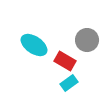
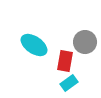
gray circle: moved 2 px left, 2 px down
red rectangle: rotated 70 degrees clockwise
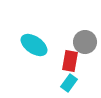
red rectangle: moved 5 px right
cyan rectangle: rotated 18 degrees counterclockwise
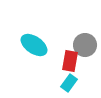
gray circle: moved 3 px down
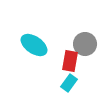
gray circle: moved 1 px up
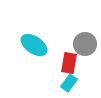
red rectangle: moved 1 px left, 2 px down
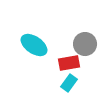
red rectangle: rotated 70 degrees clockwise
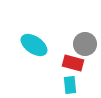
red rectangle: moved 4 px right; rotated 25 degrees clockwise
cyan rectangle: moved 1 px right, 2 px down; rotated 42 degrees counterclockwise
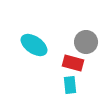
gray circle: moved 1 px right, 2 px up
